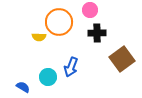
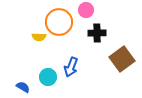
pink circle: moved 4 px left
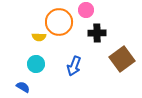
blue arrow: moved 3 px right, 1 px up
cyan circle: moved 12 px left, 13 px up
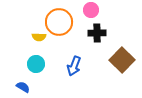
pink circle: moved 5 px right
brown square: moved 1 px down; rotated 10 degrees counterclockwise
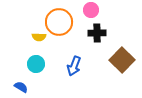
blue semicircle: moved 2 px left
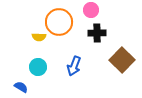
cyan circle: moved 2 px right, 3 px down
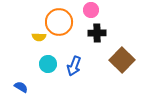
cyan circle: moved 10 px right, 3 px up
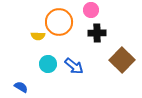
yellow semicircle: moved 1 px left, 1 px up
blue arrow: rotated 72 degrees counterclockwise
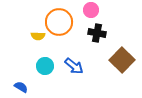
black cross: rotated 12 degrees clockwise
cyan circle: moved 3 px left, 2 px down
